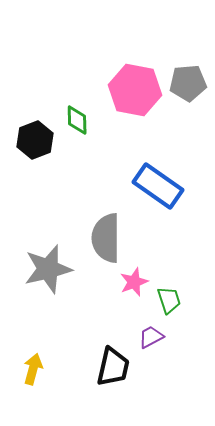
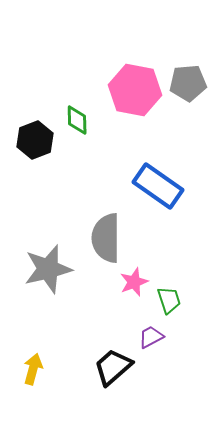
black trapezoid: rotated 144 degrees counterclockwise
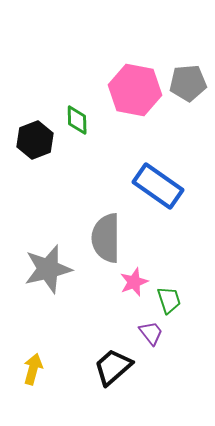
purple trapezoid: moved 4 px up; rotated 80 degrees clockwise
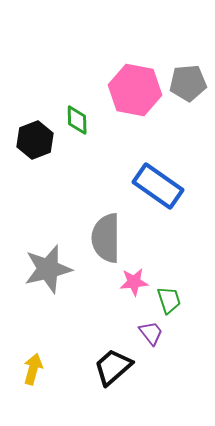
pink star: rotated 16 degrees clockwise
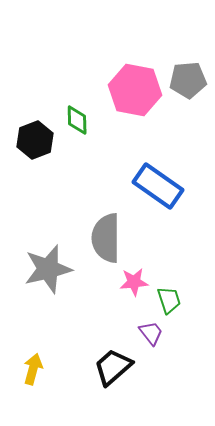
gray pentagon: moved 3 px up
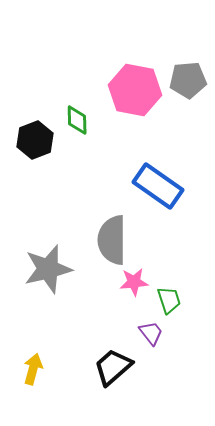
gray semicircle: moved 6 px right, 2 px down
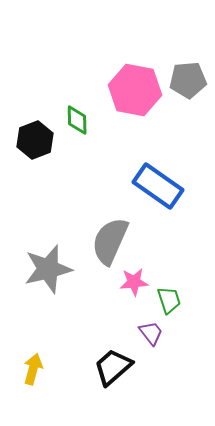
gray semicircle: moved 2 px left, 1 px down; rotated 24 degrees clockwise
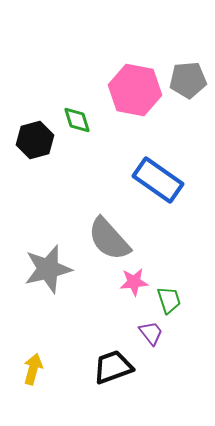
green diamond: rotated 16 degrees counterclockwise
black hexagon: rotated 6 degrees clockwise
blue rectangle: moved 6 px up
gray semicircle: moved 1 px left, 2 px up; rotated 66 degrees counterclockwise
black trapezoid: rotated 21 degrees clockwise
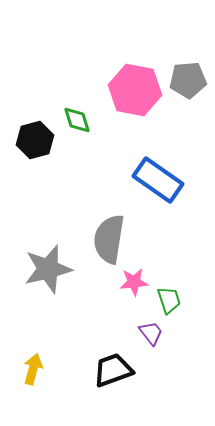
gray semicircle: rotated 51 degrees clockwise
black trapezoid: moved 3 px down
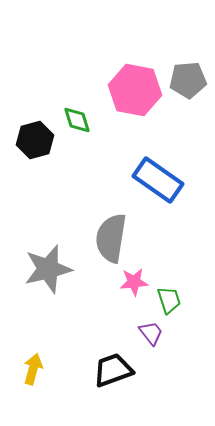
gray semicircle: moved 2 px right, 1 px up
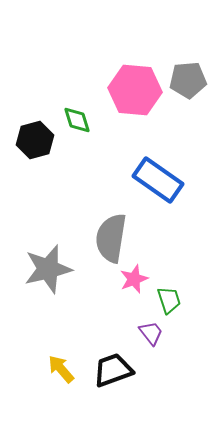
pink hexagon: rotated 6 degrees counterclockwise
pink star: moved 3 px up; rotated 16 degrees counterclockwise
yellow arrow: moved 28 px right; rotated 56 degrees counterclockwise
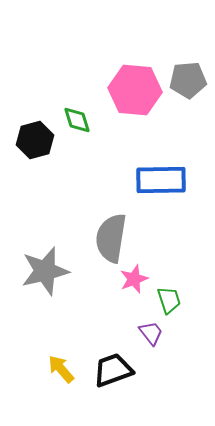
blue rectangle: moved 3 px right; rotated 36 degrees counterclockwise
gray star: moved 3 px left, 2 px down
